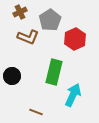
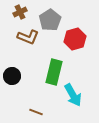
red hexagon: rotated 10 degrees clockwise
cyan arrow: rotated 125 degrees clockwise
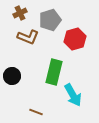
brown cross: moved 1 px down
gray pentagon: rotated 15 degrees clockwise
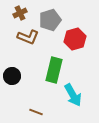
green rectangle: moved 2 px up
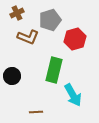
brown cross: moved 3 px left
brown line: rotated 24 degrees counterclockwise
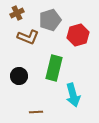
red hexagon: moved 3 px right, 4 px up
green rectangle: moved 2 px up
black circle: moved 7 px right
cyan arrow: rotated 15 degrees clockwise
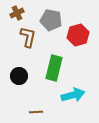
gray pentagon: moved 1 px right; rotated 30 degrees clockwise
brown L-shape: rotated 100 degrees counterclockwise
cyan arrow: rotated 90 degrees counterclockwise
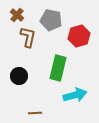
brown cross: moved 2 px down; rotated 24 degrees counterclockwise
red hexagon: moved 1 px right, 1 px down
green rectangle: moved 4 px right
cyan arrow: moved 2 px right
brown line: moved 1 px left, 1 px down
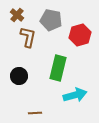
red hexagon: moved 1 px right, 1 px up
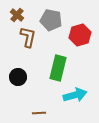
black circle: moved 1 px left, 1 px down
brown line: moved 4 px right
